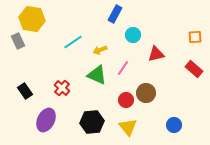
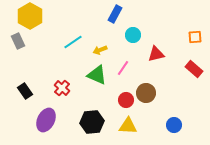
yellow hexagon: moved 2 px left, 3 px up; rotated 20 degrees clockwise
yellow triangle: moved 1 px up; rotated 48 degrees counterclockwise
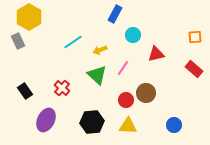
yellow hexagon: moved 1 px left, 1 px down
green triangle: rotated 20 degrees clockwise
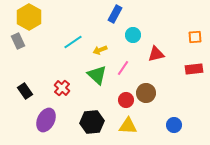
red rectangle: rotated 48 degrees counterclockwise
